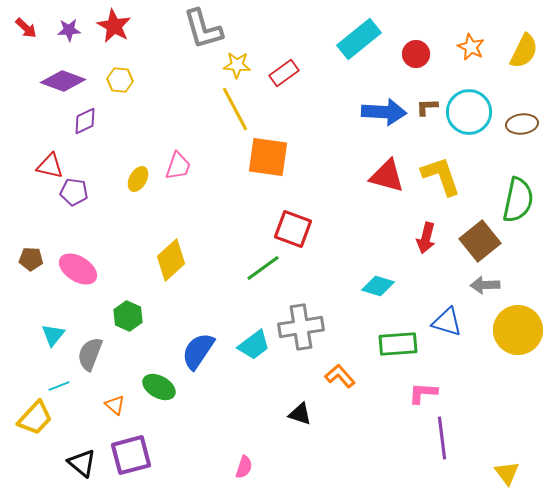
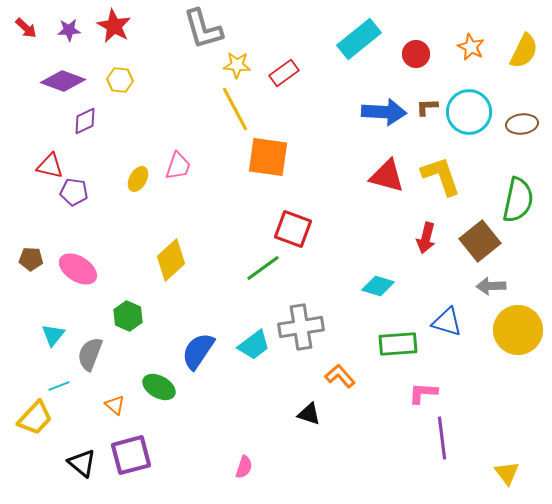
gray arrow at (485, 285): moved 6 px right, 1 px down
black triangle at (300, 414): moved 9 px right
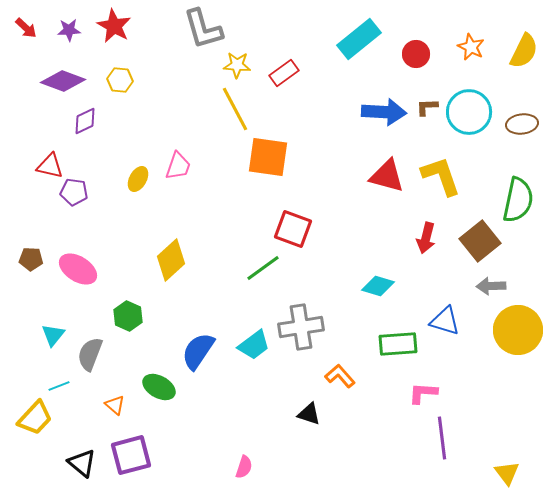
blue triangle at (447, 322): moved 2 px left, 1 px up
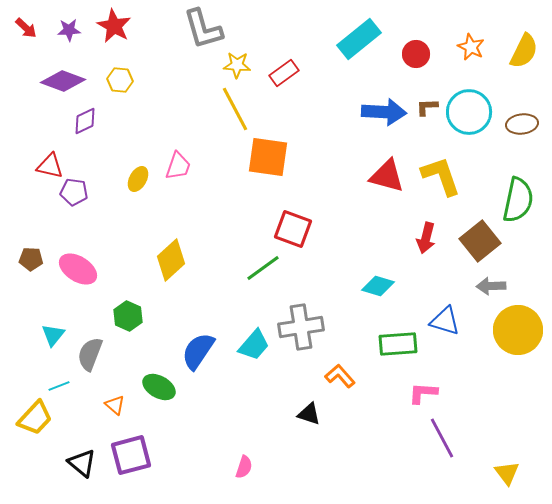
cyan trapezoid at (254, 345): rotated 12 degrees counterclockwise
purple line at (442, 438): rotated 21 degrees counterclockwise
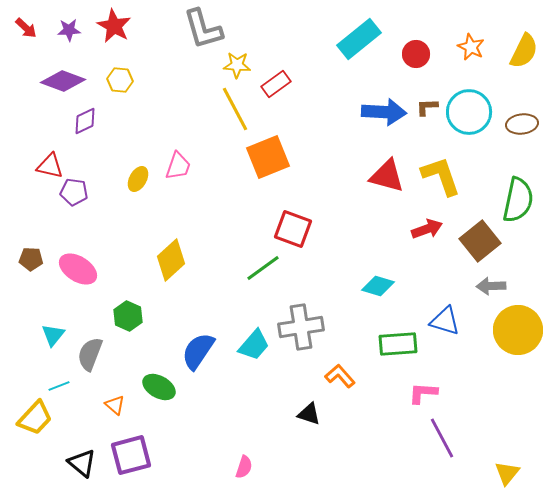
red rectangle at (284, 73): moved 8 px left, 11 px down
orange square at (268, 157): rotated 30 degrees counterclockwise
red arrow at (426, 238): moved 1 px right, 9 px up; rotated 124 degrees counterclockwise
yellow triangle at (507, 473): rotated 16 degrees clockwise
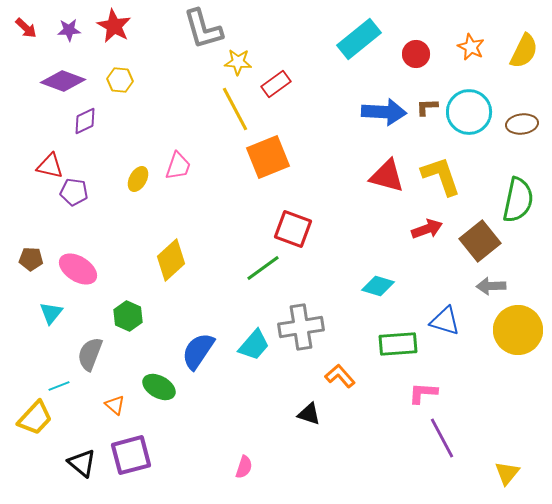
yellow star at (237, 65): moved 1 px right, 3 px up
cyan triangle at (53, 335): moved 2 px left, 22 px up
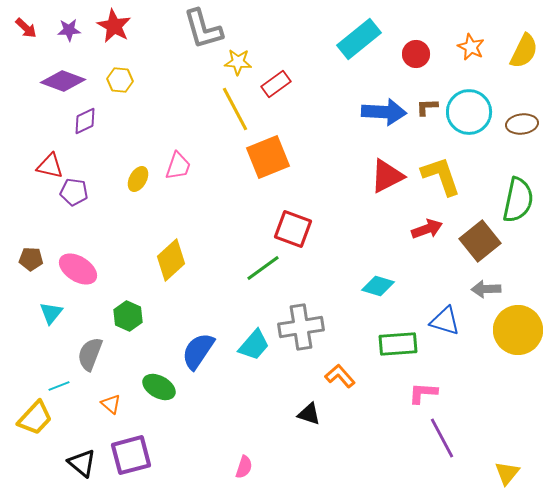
red triangle at (387, 176): rotated 42 degrees counterclockwise
gray arrow at (491, 286): moved 5 px left, 3 px down
orange triangle at (115, 405): moved 4 px left, 1 px up
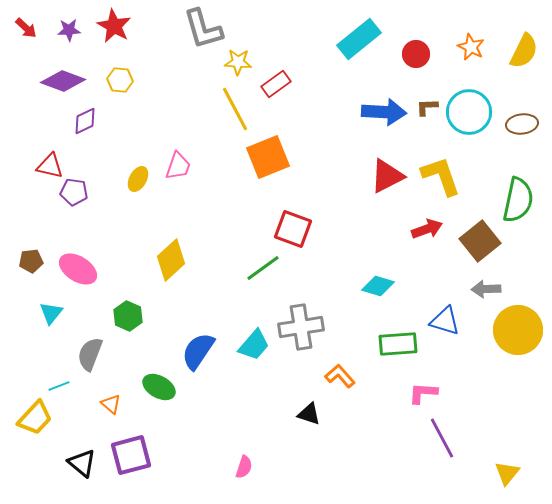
brown pentagon at (31, 259): moved 2 px down; rotated 10 degrees counterclockwise
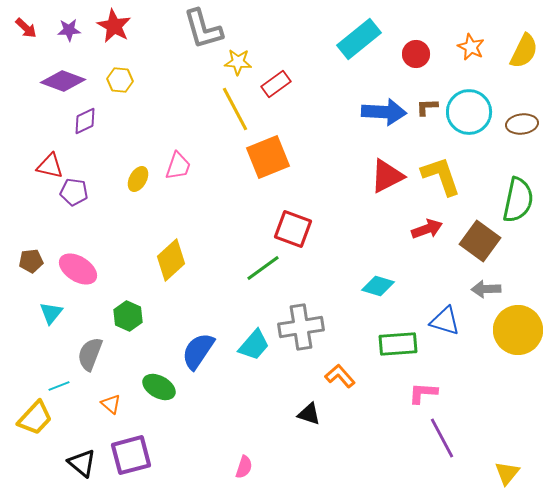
brown square at (480, 241): rotated 15 degrees counterclockwise
